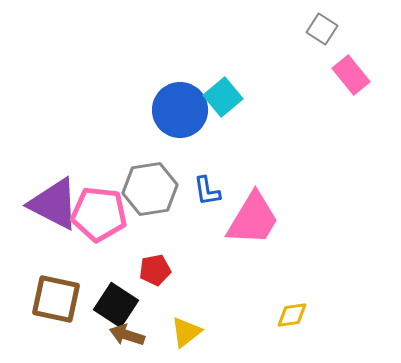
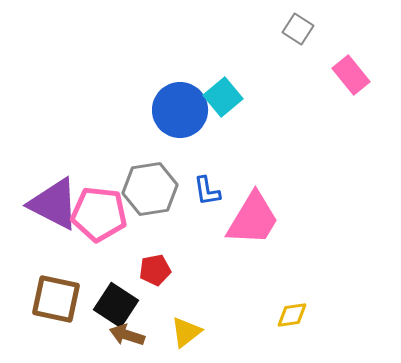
gray square: moved 24 px left
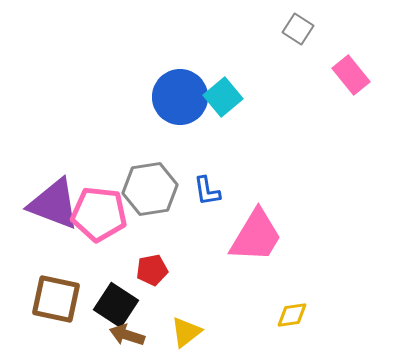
blue circle: moved 13 px up
purple triangle: rotated 6 degrees counterclockwise
pink trapezoid: moved 3 px right, 17 px down
red pentagon: moved 3 px left
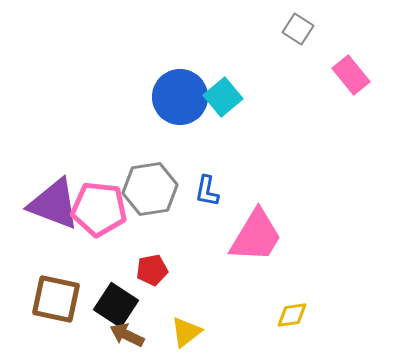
blue L-shape: rotated 20 degrees clockwise
pink pentagon: moved 5 px up
brown arrow: rotated 8 degrees clockwise
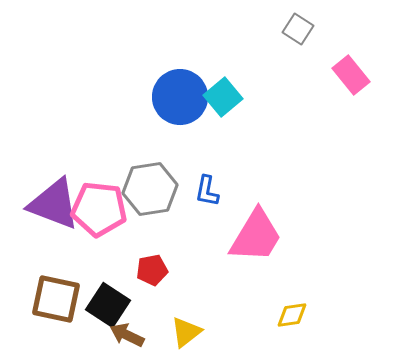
black square: moved 8 px left
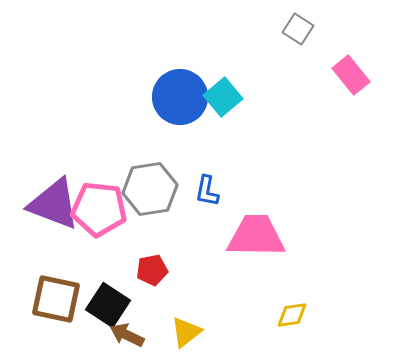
pink trapezoid: rotated 120 degrees counterclockwise
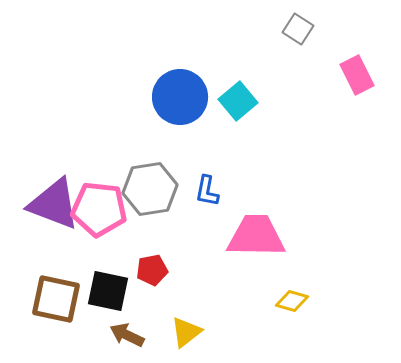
pink rectangle: moved 6 px right; rotated 12 degrees clockwise
cyan square: moved 15 px right, 4 px down
black square: moved 14 px up; rotated 21 degrees counterclockwise
yellow diamond: moved 14 px up; rotated 24 degrees clockwise
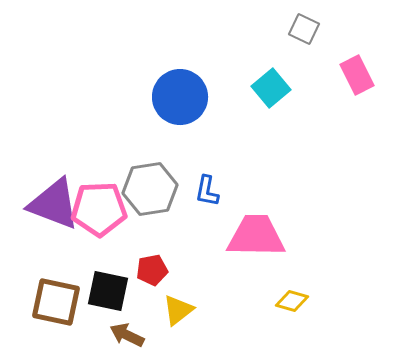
gray square: moved 6 px right; rotated 8 degrees counterclockwise
cyan square: moved 33 px right, 13 px up
pink pentagon: rotated 8 degrees counterclockwise
brown square: moved 3 px down
yellow triangle: moved 8 px left, 22 px up
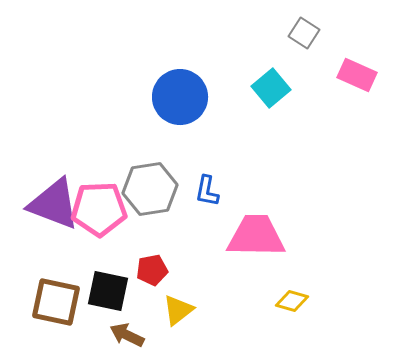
gray square: moved 4 px down; rotated 8 degrees clockwise
pink rectangle: rotated 39 degrees counterclockwise
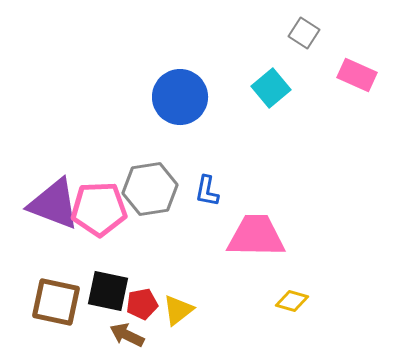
red pentagon: moved 10 px left, 34 px down
